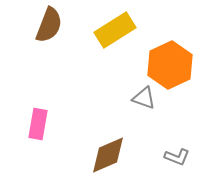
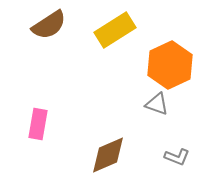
brown semicircle: rotated 36 degrees clockwise
gray triangle: moved 13 px right, 6 px down
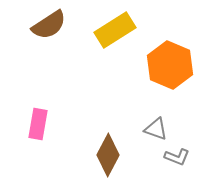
orange hexagon: rotated 12 degrees counterclockwise
gray triangle: moved 1 px left, 25 px down
brown diamond: rotated 39 degrees counterclockwise
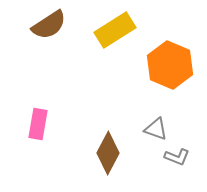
brown diamond: moved 2 px up
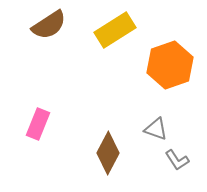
orange hexagon: rotated 18 degrees clockwise
pink rectangle: rotated 12 degrees clockwise
gray L-shape: moved 3 px down; rotated 35 degrees clockwise
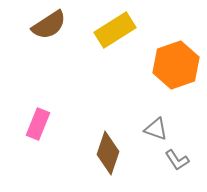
orange hexagon: moved 6 px right
brown diamond: rotated 9 degrees counterclockwise
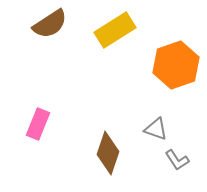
brown semicircle: moved 1 px right, 1 px up
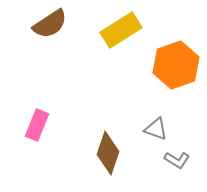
yellow rectangle: moved 6 px right
pink rectangle: moved 1 px left, 1 px down
gray L-shape: rotated 25 degrees counterclockwise
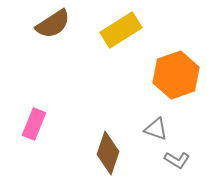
brown semicircle: moved 3 px right
orange hexagon: moved 10 px down
pink rectangle: moved 3 px left, 1 px up
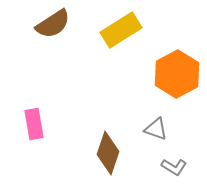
orange hexagon: moved 1 px right, 1 px up; rotated 9 degrees counterclockwise
pink rectangle: rotated 32 degrees counterclockwise
gray L-shape: moved 3 px left, 7 px down
